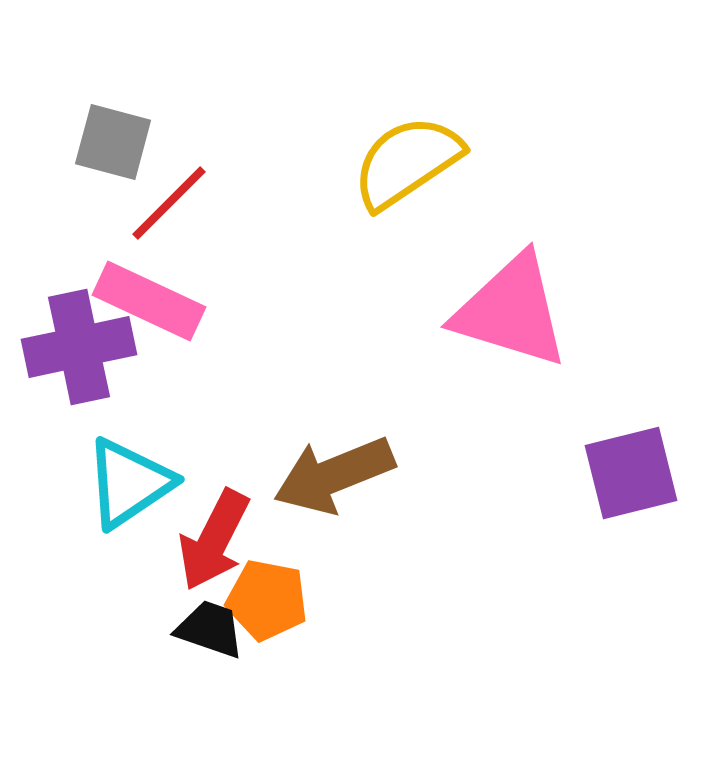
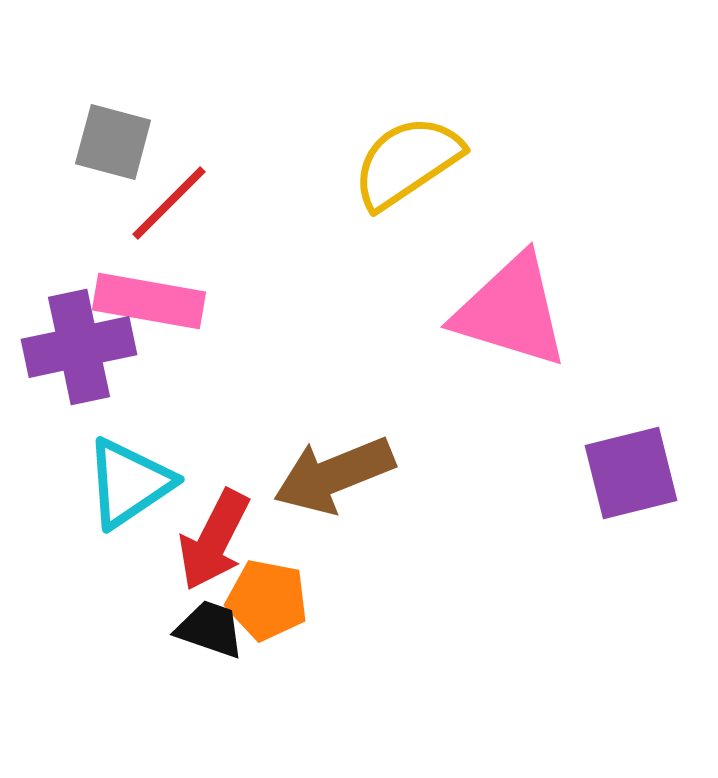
pink rectangle: rotated 15 degrees counterclockwise
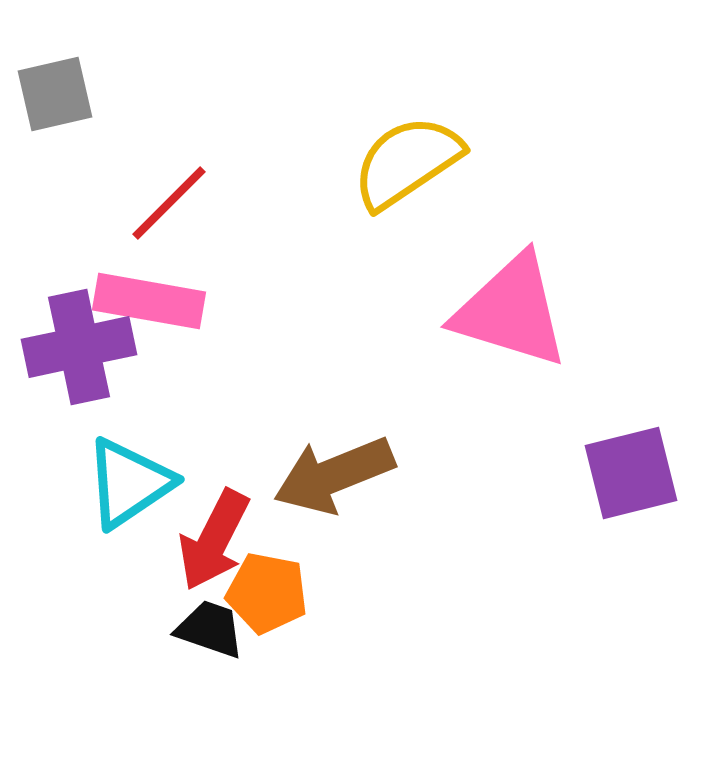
gray square: moved 58 px left, 48 px up; rotated 28 degrees counterclockwise
orange pentagon: moved 7 px up
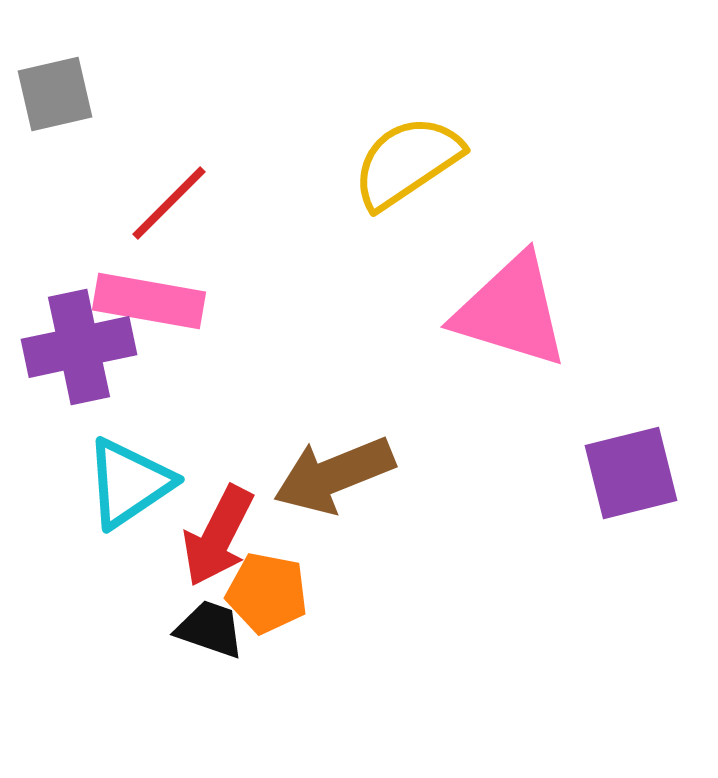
red arrow: moved 4 px right, 4 px up
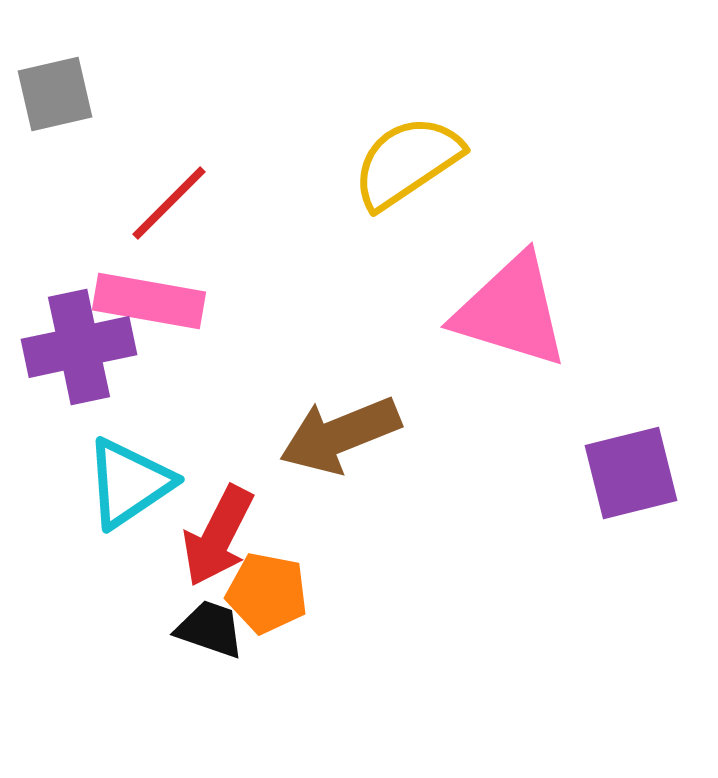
brown arrow: moved 6 px right, 40 px up
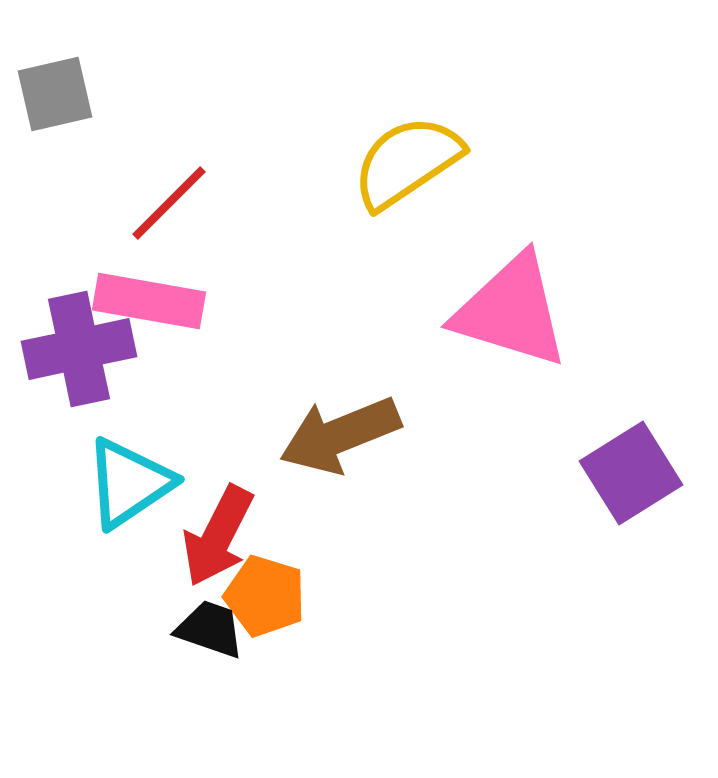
purple cross: moved 2 px down
purple square: rotated 18 degrees counterclockwise
orange pentagon: moved 2 px left, 3 px down; rotated 6 degrees clockwise
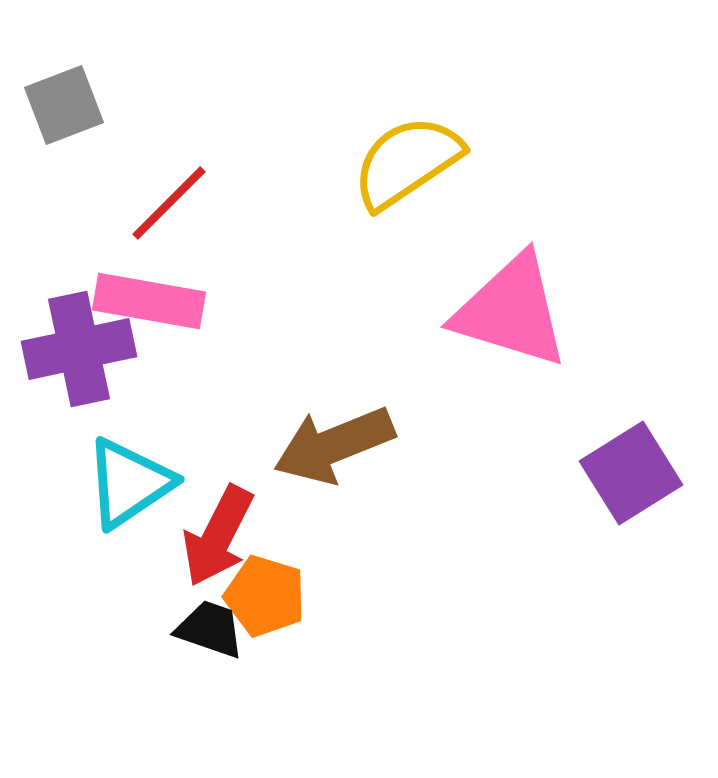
gray square: moved 9 px right, 11 px down; rotated 8 degrees counterclockwise
brown arrow: moved 6 px left, 10 px down
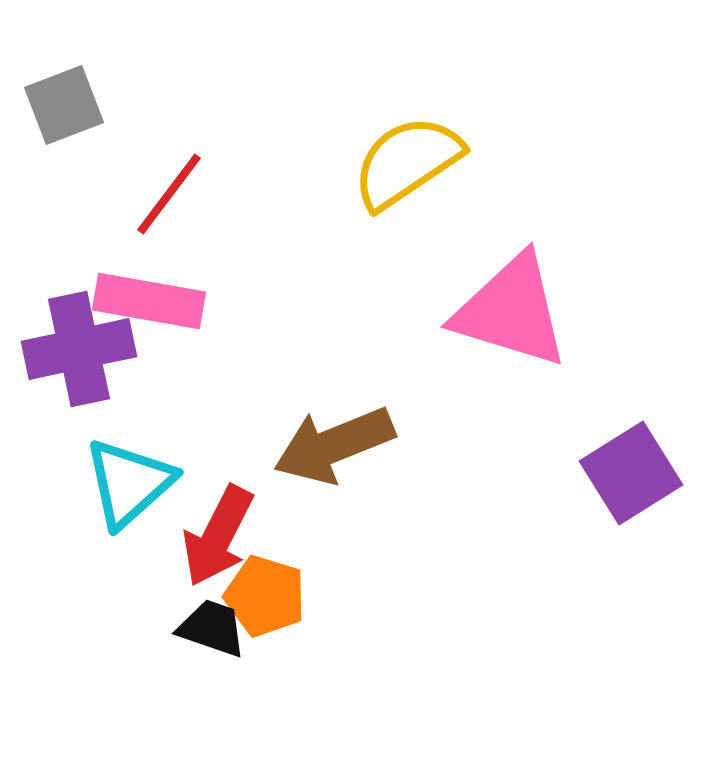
red line: moved 9 px up; rotated 8 degrees counterclockwise
cyan triangle: rotated 8 degrees counterclockwise
black trapezoid: moved 2 px right, 1 px up
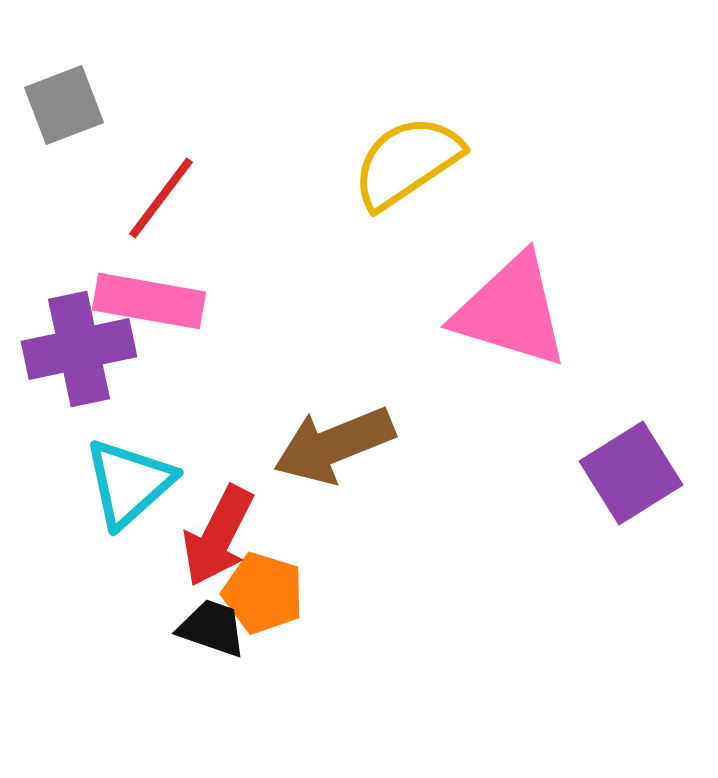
red line: moved 8 px left, 4 px down
orange pentagon: moved 2 px left, 3 px up
